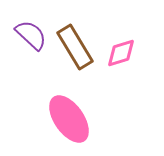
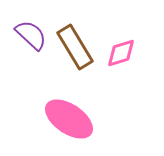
pink ellipse: rotated 21 degrees counterclockwise
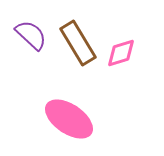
brown rectangle: moved 3 px right, 4 px up
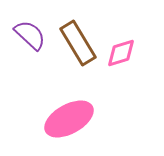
purple semicircle: moved 1 px left
pink ellipse: rotated 63 degrees counterclockwise
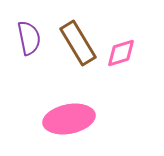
purple semicircle: moved 1 px left, 3 px down; rotated 36 degrees clockwise
pink ellipse: rotated 18 degrees clockwise
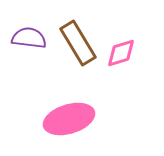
purple semicircle: rotated 72 degrees counterclockwise
pink ellipse: rotated 6 degrees counterclockwise
